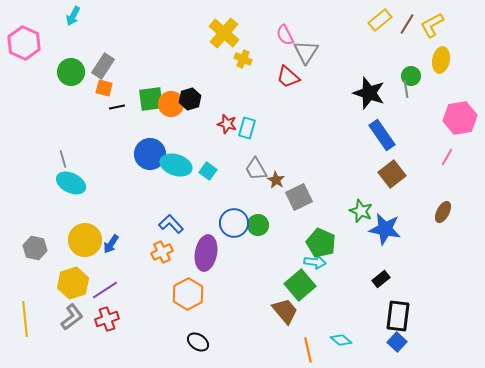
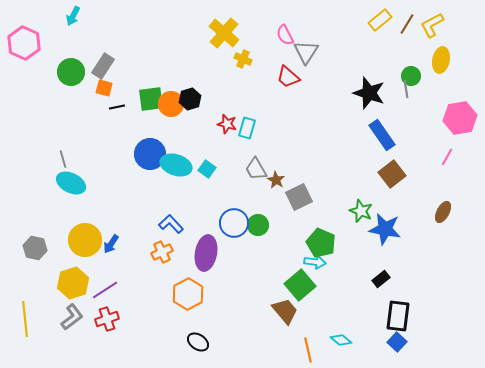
cyan square at (208, 171): moved 1 px left, 2 px up
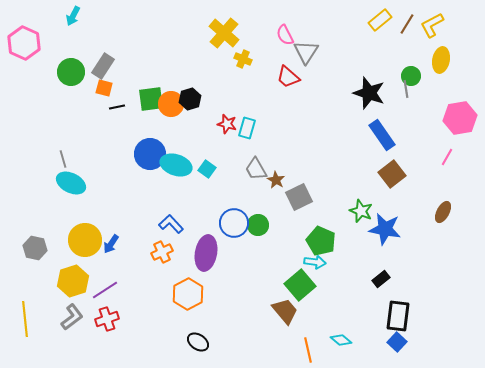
green pentagon at (321, 243): moved 2 px up
yellow hexagon at (73, 283): moved 2 px up
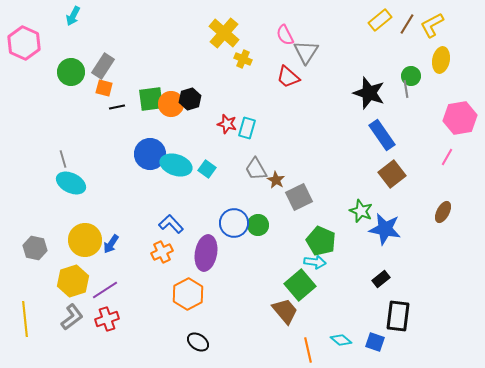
blue square at (397, 342): moved 22 px left; rotated 24 degrees counterclockwise
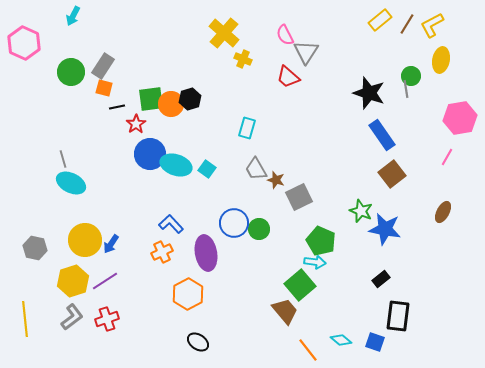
red star at (227, 124): moved 91 px left; rotated 24 degrees clockwise
brown star at (276, 180): rotated 12 degrees counterclockwise
green circle at (258, 225): moved 1 px right, 4 px down
purple ellipse at (206, 253): rotated 20 degrees counterclockwise
purple line at (105, 290): moved 9 px up
orange line at (308, 350): rotated 25 degrees counterclockwise
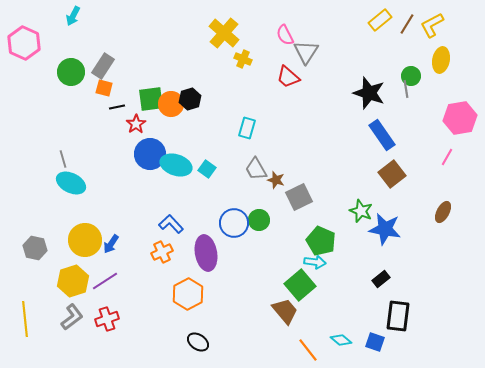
green circle at (259, 229): moved 9 px up
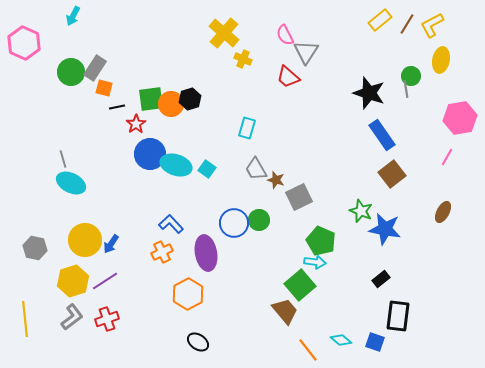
gray rectangle at (103, 66): moved 8 px left, 2 px down
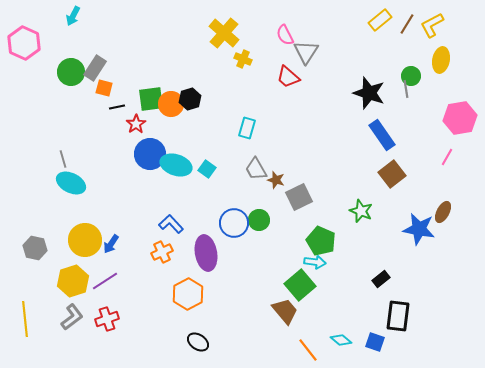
blue star at (385, 229): moved 34 px right
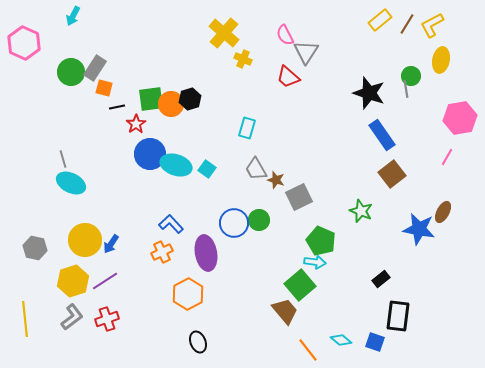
black ellipse at (198, 342): rotated 35 degrees clockwise
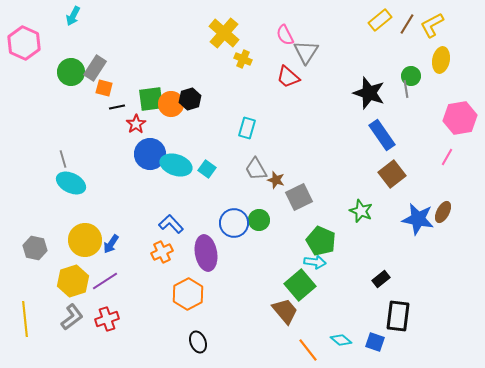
blue star at (419, 229): moved 1 px left, 10 px up
